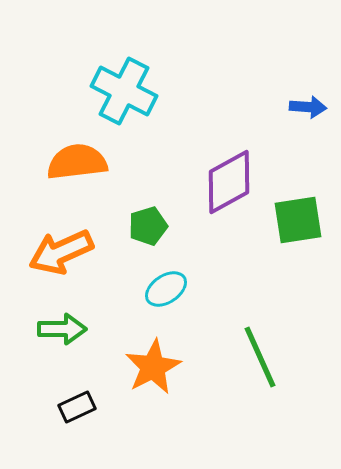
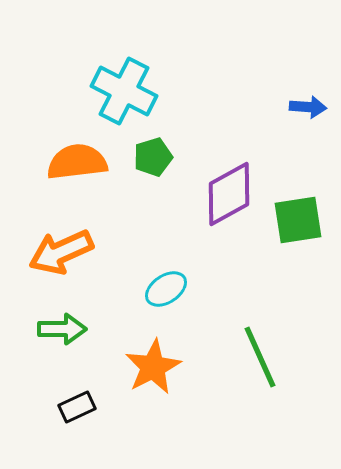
purple diamond: moved 12 px down
green pentagon: moved 5 px right, 69 px up
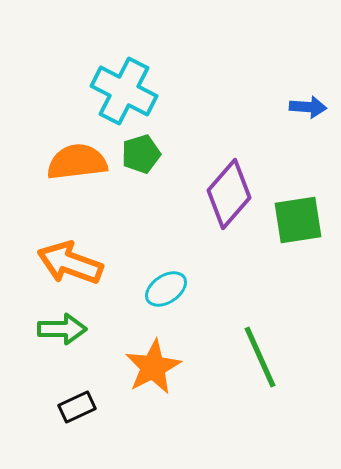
green pentagon: moved 12 px left, 3 px up
purple diamond: rotated 20 degrees counterclockwise
orange arrow: moved 9 px right, 11 px down; rotated 44 degrees clockwise
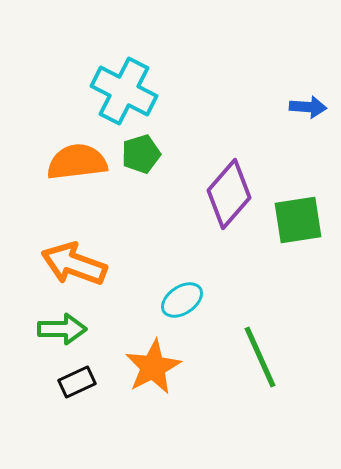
orange arrow: moved 4 px right, 1 px down
cyan ellipse: moved 16 px right, 11 px down
black rectangle: moved 25 px up
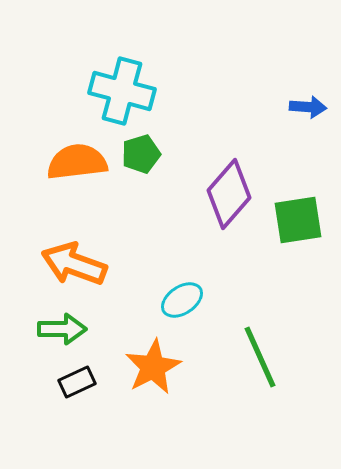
cyan cross: moved 2 px left; rotated 12 degrees counterclockwise
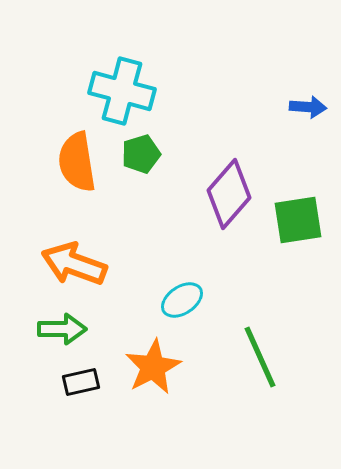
orange semicircle: rotated 92 degrees counterclockwise
black rectangle: moved 4 px right; rotated 12 degrees clockwise
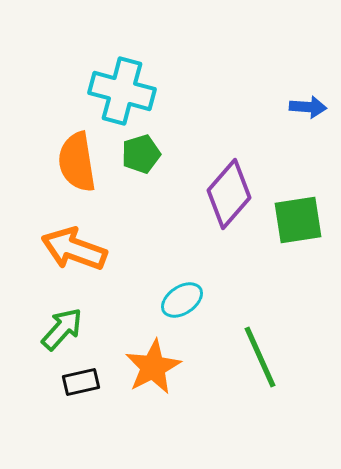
orange arrow: moved 15 px up
green arrow: rotated 48 degrees counterclockwise
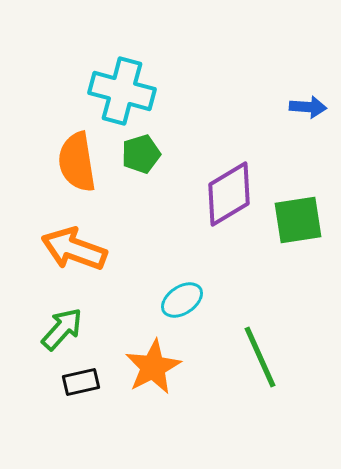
purple diamond: rotated 18 degrees clockwise
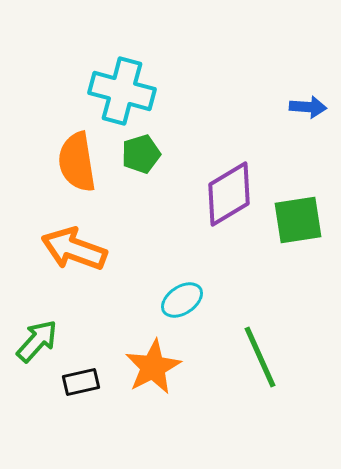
green arrow: moved 25 px left, 12 px down
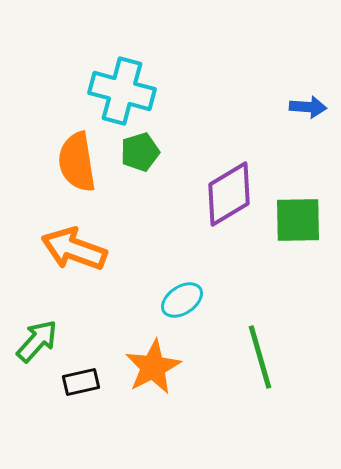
green pentagon: moved 1 px left, 2 px up
green square: rotated 8 degrees clockwise
green line: rotated 8 degrees clockwise
